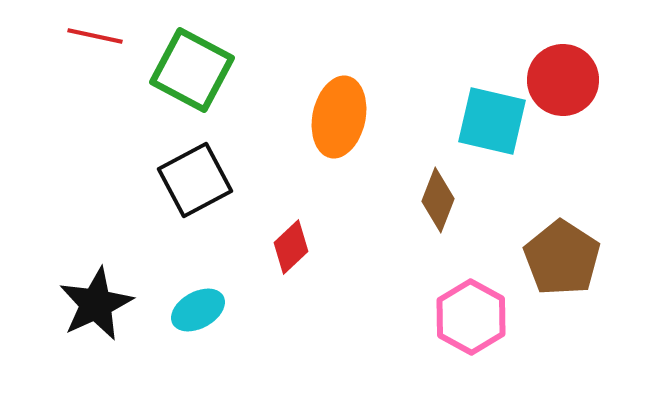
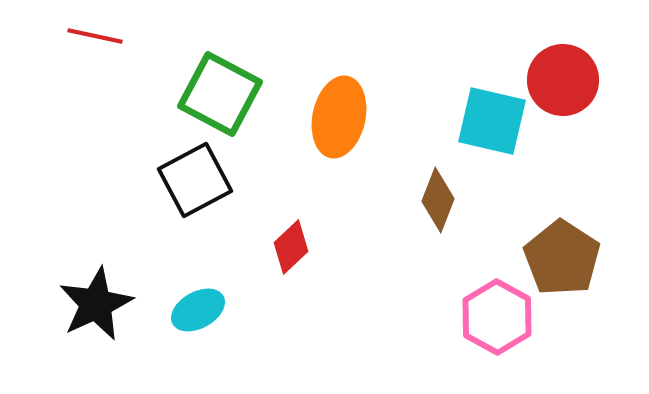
green square: moved 28 px right, 24 px down
pink hexagon: moved 26 px right
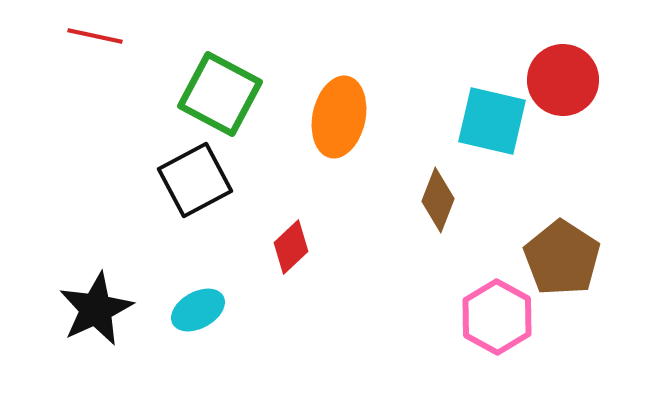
black star: moved 5 px down
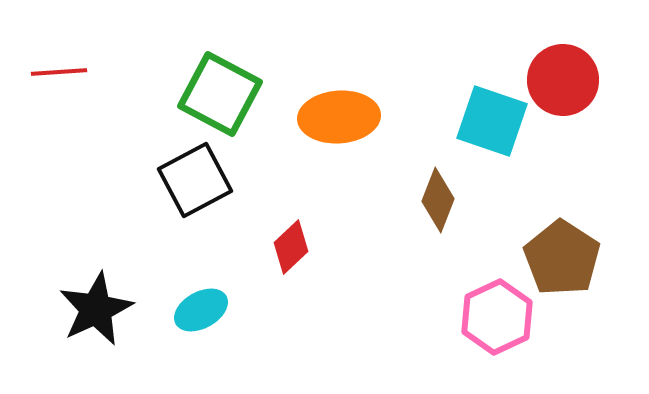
red line: moved 36 px left, 36 px down; rotated 16 degrees counterclockwise
orange ellipse: rotated 74 degrees clockwise
cyan square: rotated 6 degrees clockwise
cyan ellipse: moved 3 px right
pink hexagon: rotated 6 degrees clockwise
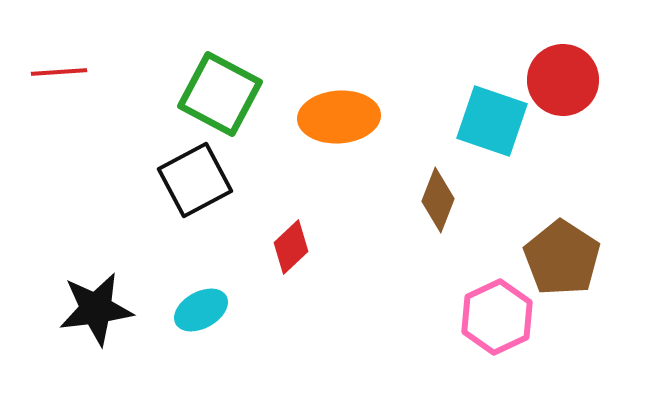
black star: rotated 18 degrees clockwise
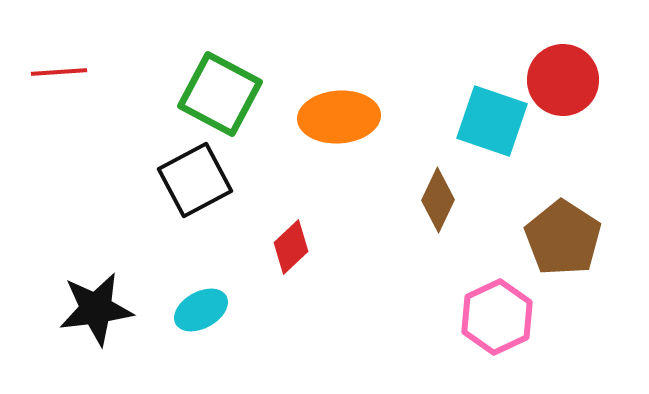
brown diamond: rotated 4 degrees clockwise
brown pentagon: moved 1 px right, 20 px up
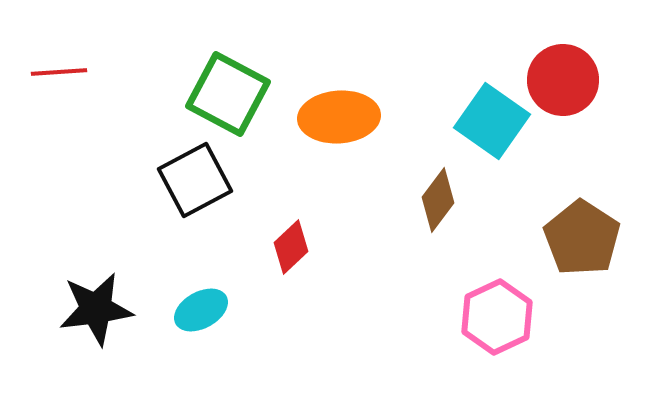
green square: moved 8 px right
cyan square: rotated 16 degrees clockwise
brown diamond: rotated 12 degrees clockwise
brown pentagon: moved 19 px right
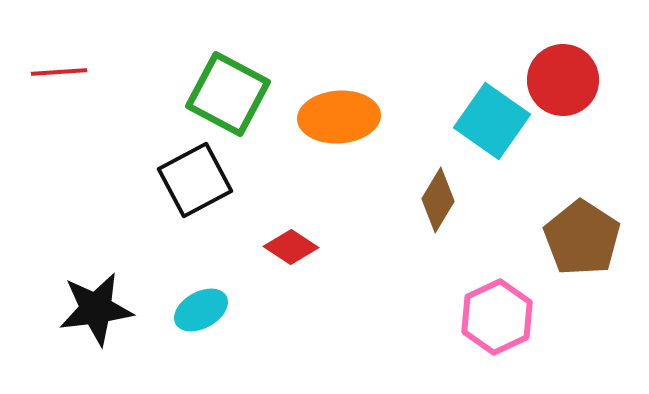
brown diamond: rotated 6 degrees counterclockwise
red diamond: rotated 76 degrees clockwise
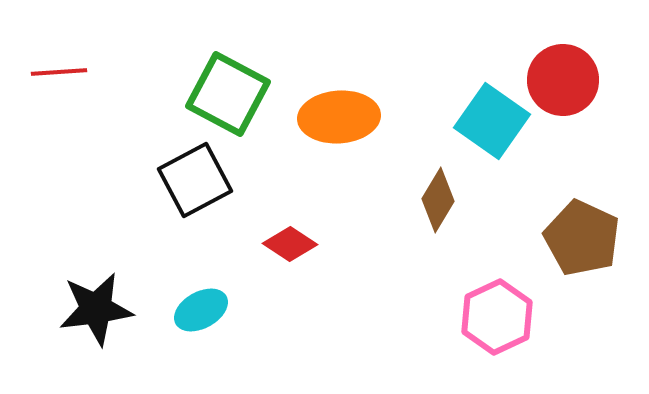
brown pentagon: rotated 8 degrees counterclockwise
red diamond: moved 1 px left, 3 px up
